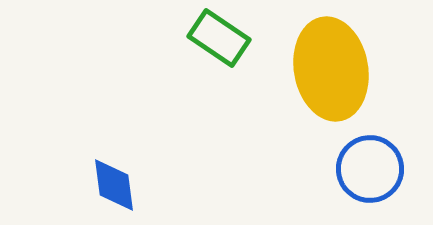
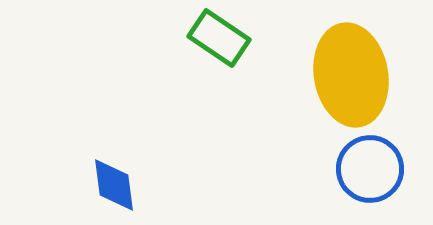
yellow ellipse: moved 20 px right, 6 px down
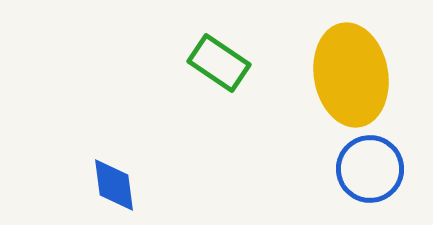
green rectangle: moved 25 px down
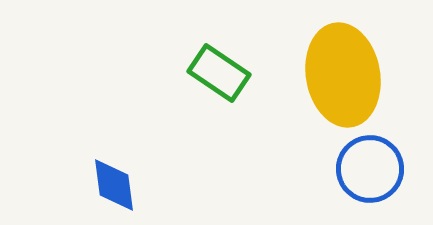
green rectangle: moved 10 px down
yellow ellipse: moved 8 px left
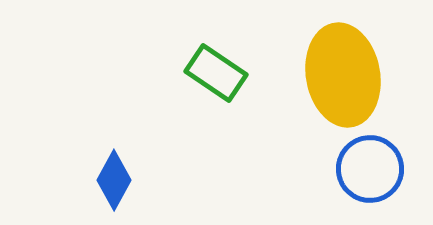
green rectangle: moved 3 px left
blue diamond: moved 5 px up; rotated 36 degrees clockwise
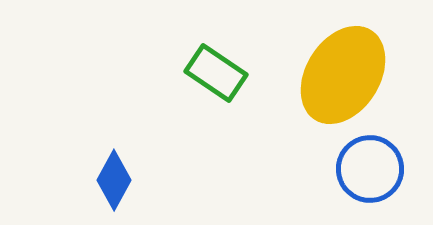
yellow ellipse: rotated 42 degrees clockwise
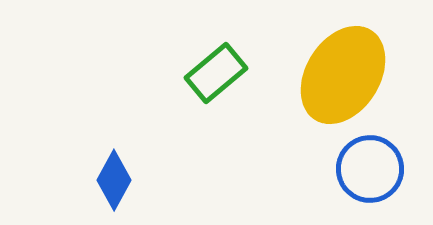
green rectangle: rotated 74 degrees counterclockwise
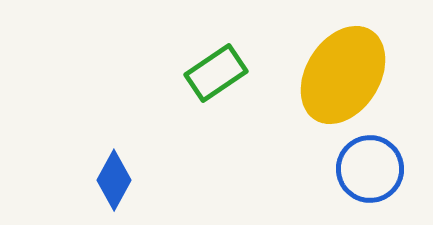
green rectangle: rotated 6 degrees clockwise
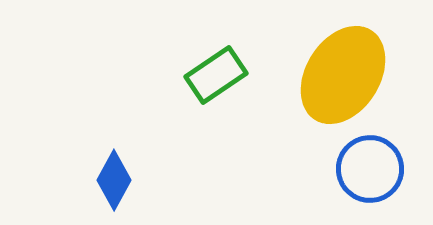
green rectangle: moved 2 px down
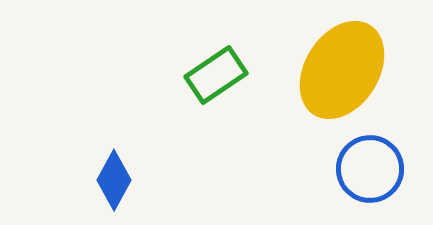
yellow ellipse: moved 1 px left, 5 px up
